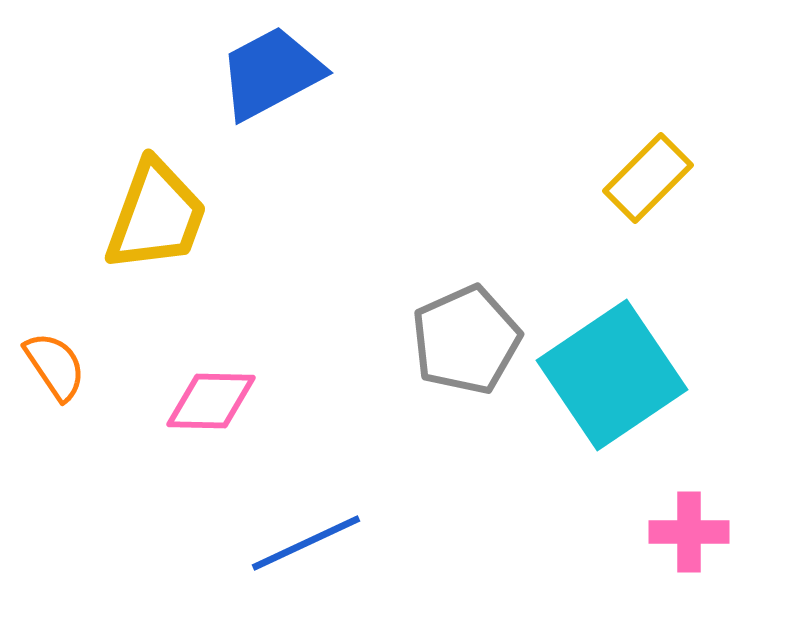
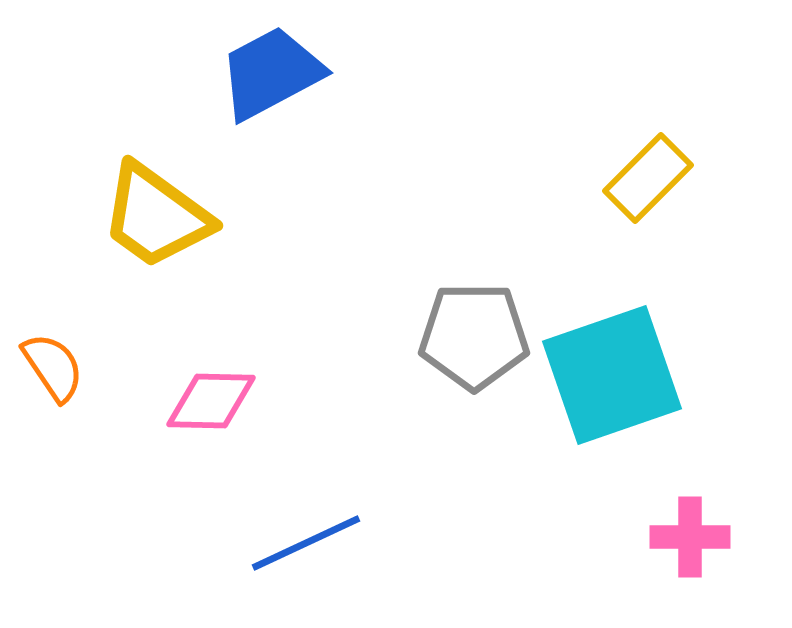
yellow trapezoid: rotated 106 degrees clockwise
gray pentagon: moved 8 px right, 4 px up; rotated 24 degrees clockwise
orange semicircle: moved 2 px left, 1 px down
cyan square: rotated 15 degrees clockwise
pink cross: moved 1 px right, 5 px down
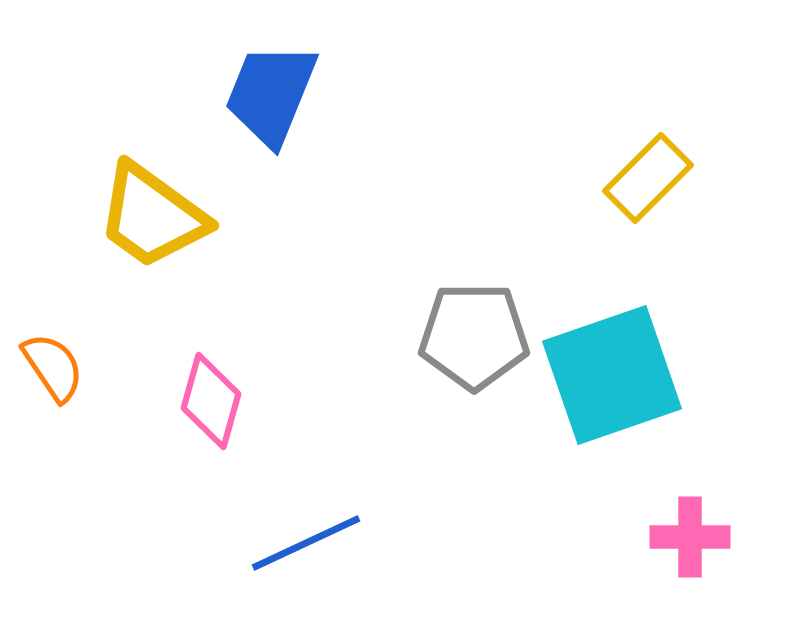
blue trapezoid: moved 21 px down; rotated 40 degrees counterclockwise
yellow trapezoid: moved 4 px left
pink diamond: rotated 76 degrees counterclockwise
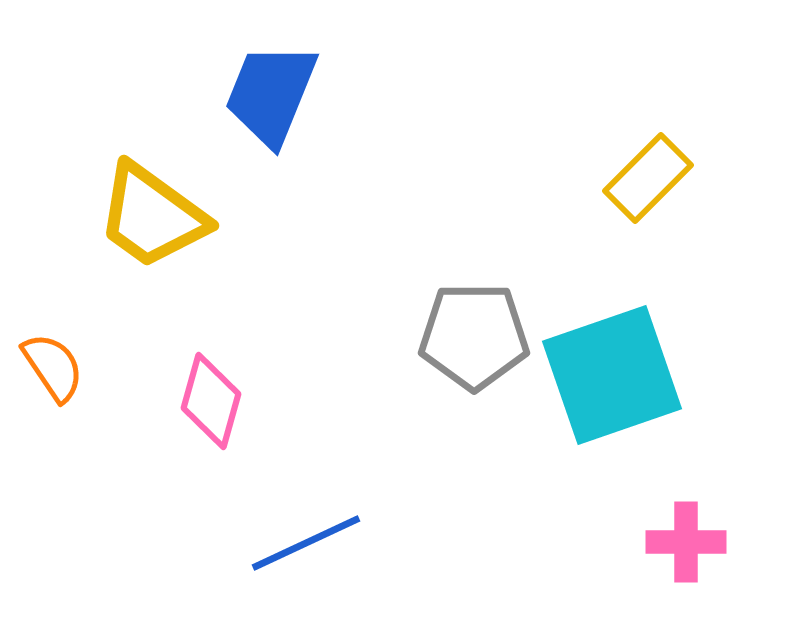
pink cross: moved 4 px left, 5 px down
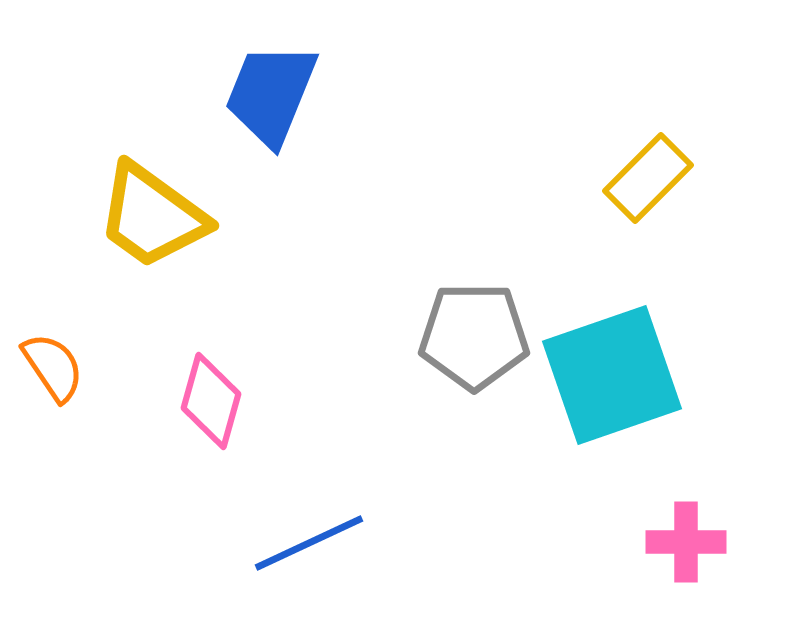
blue line: moved 3 px right
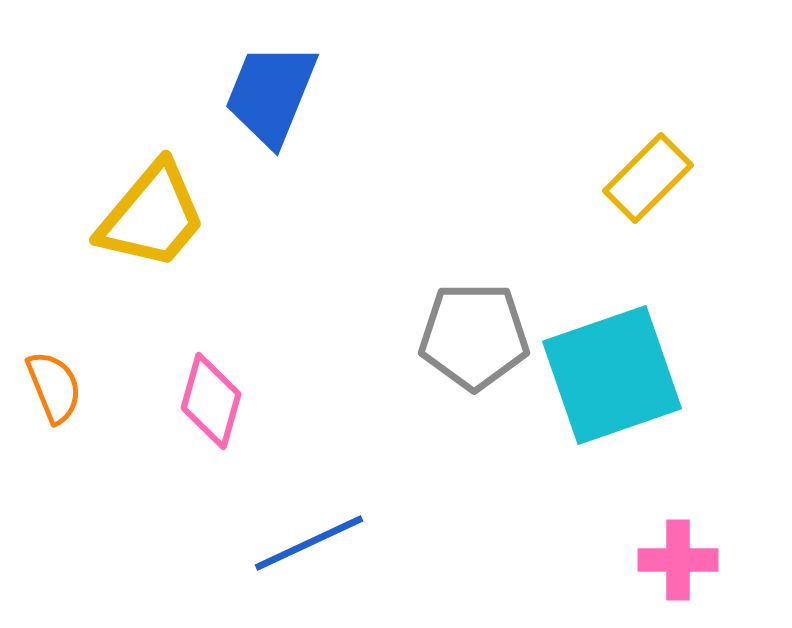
yellow trapezoid: rotated 86 degrees counterclockwise
orange semicircle: moved 1 px right, 20 px down; rotated 12 degrees clockwise
pink cross: moved 8 px left, 18 px down
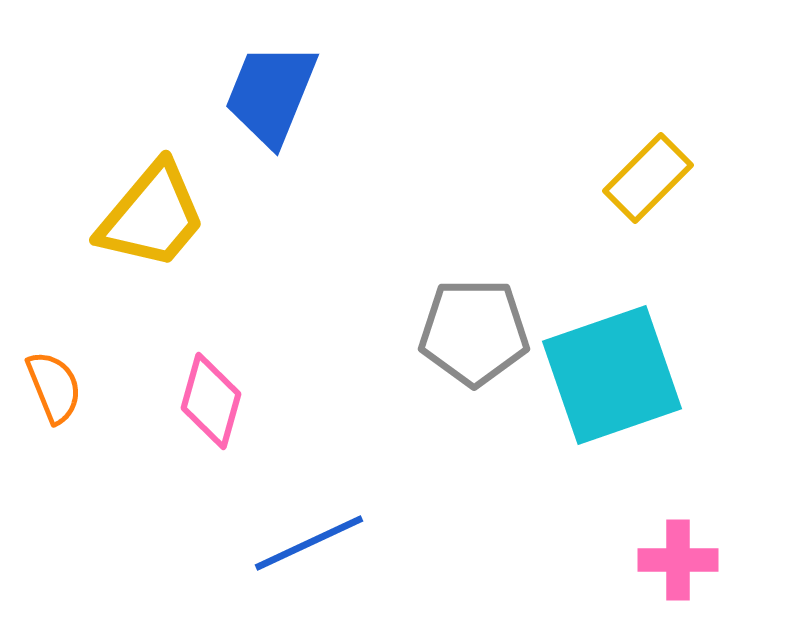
gray pentagon: moved 4 px up
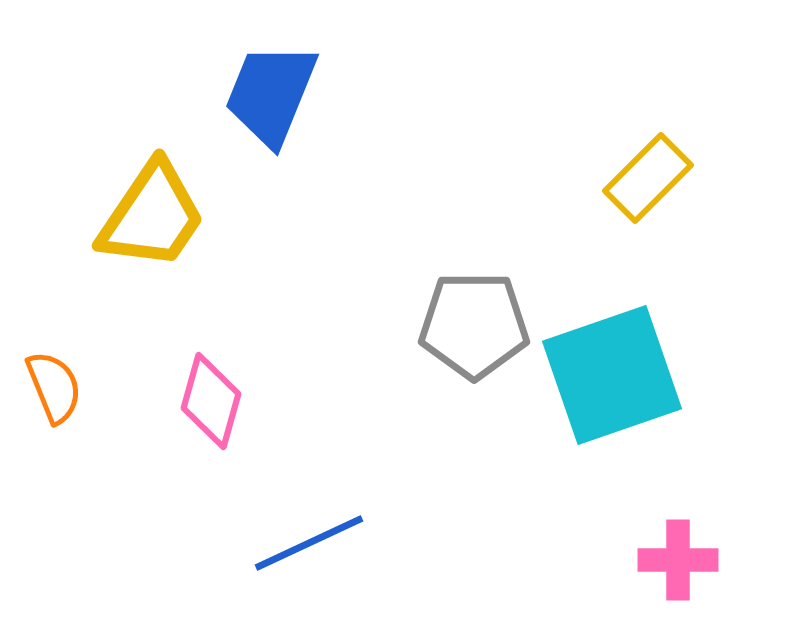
yellow trapezoid: rotated 6 degrees counterclockwise
gray pentagon: moved 7 px up
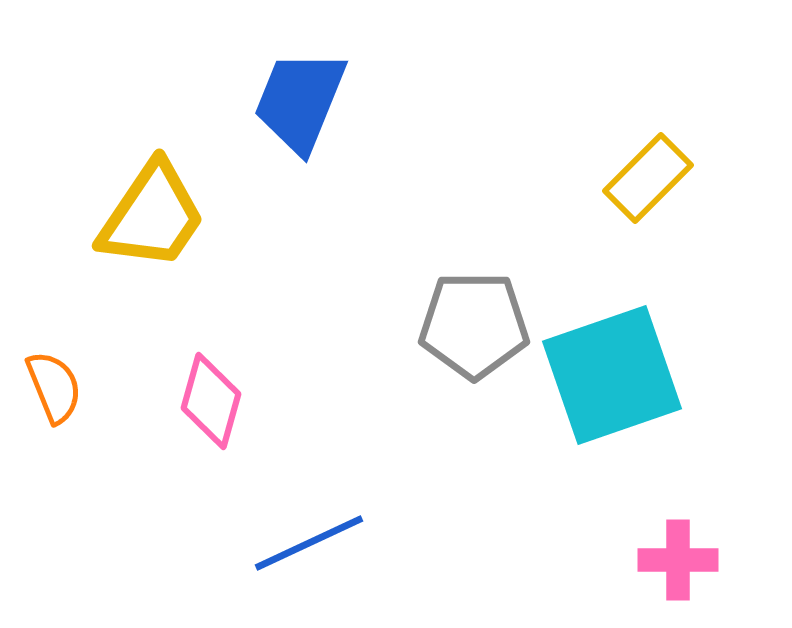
blue trapezoid: moved 29 px right, 7 px down
